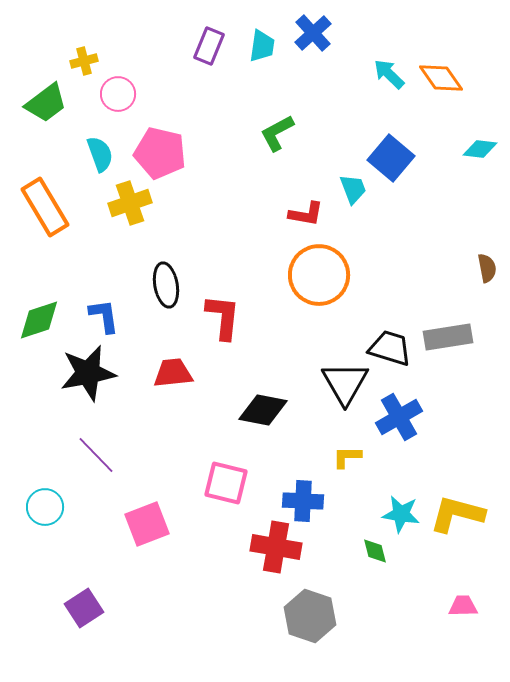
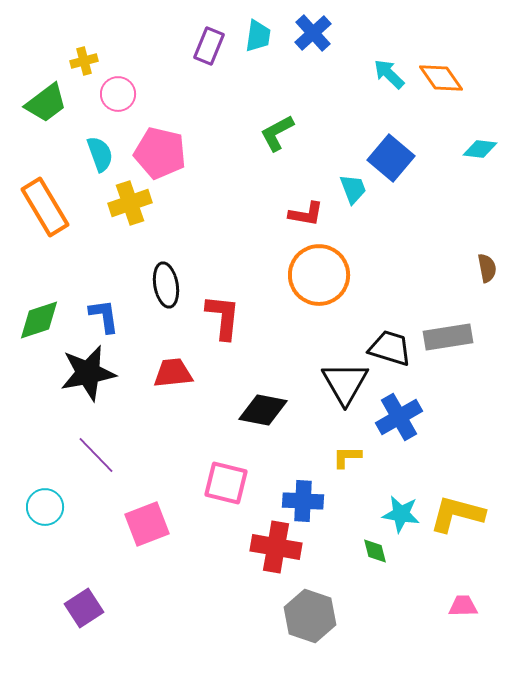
cyan trapezoid at (262, 46): moved 4 px left, 10 px up
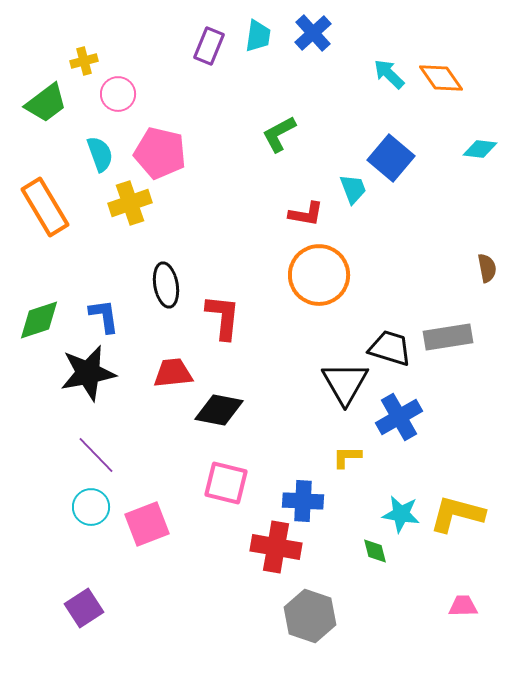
green L-shape at (277, 133): moved 2 px right, 1 px down
black diamond at (263, 410): moved 44 px left
cyan circle at (45, 507): moved 46 px right
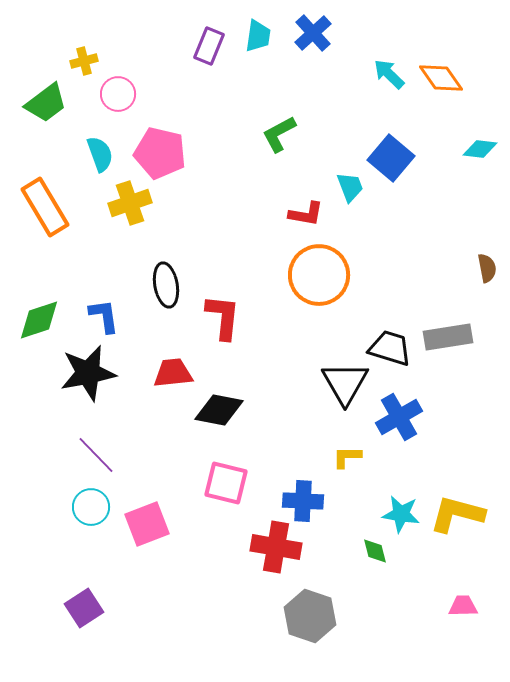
cyan trapezoid at (353, 189): moved 3 px left, 2 px up
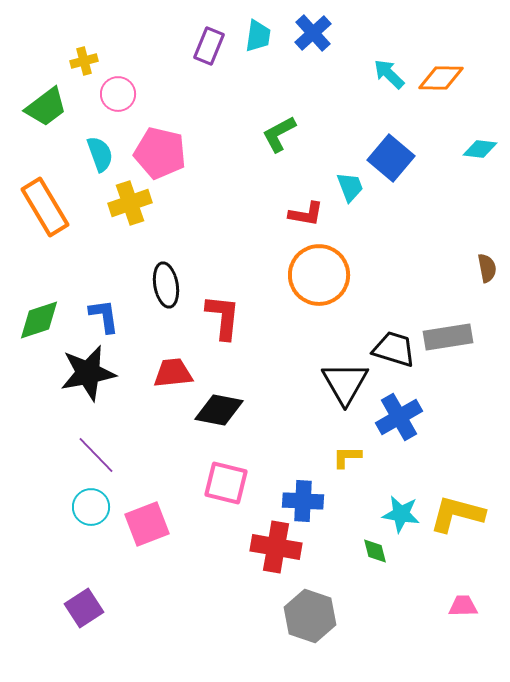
orange diamond at (441, 78): rotated 54 degrees counterclockwise
green trapezoid at (46, 103): moved 4 px down
black trapezoid at (390, 348): moved 4 px right, 1 px down
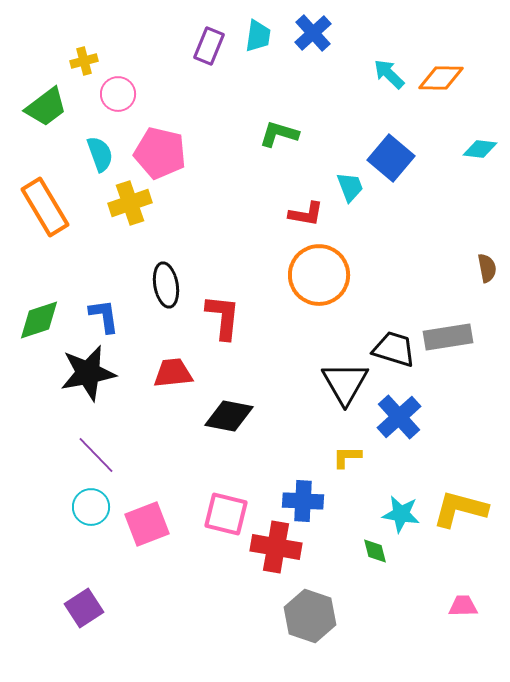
green L-shape at (279, 134): rotated 45 degrees clockwise
black diamond at (219, 410): moved 10 px right, 6 px down
blue cross at (399, 417): rotated 12 degrees counterclockwise
pink square at (226, 483): moved 31 px down
yellow L-shape at (457, 514): moved 3 px right, 5 px up
